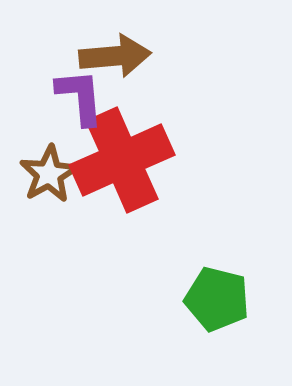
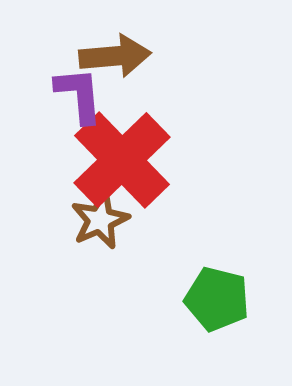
purple L-shape: moved 1 px left, 2 px up
red cross: rotated 20 degrees counterclockwise
brown star: moved 51 px right, 46 px down; rotated 6 degrees clockwise
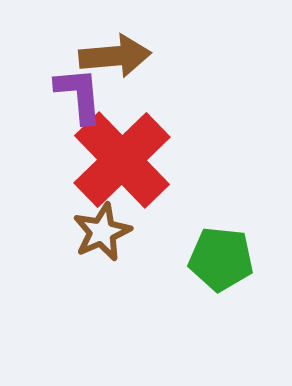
brown star: moved 2 px right, 12 px down
green pentagon: moved 4 px right, 40 px up; rotated 8 degrees counterclockwise
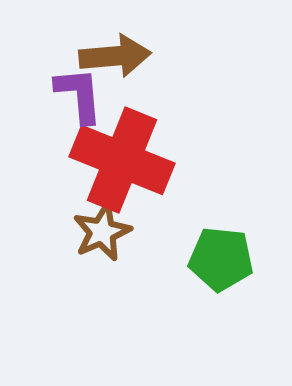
red cross: rotated 24 degrees counterclockwise
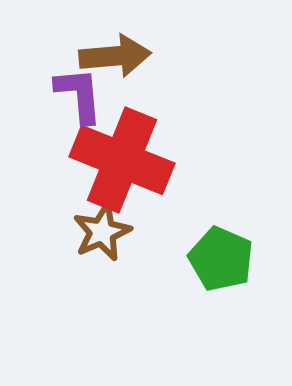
green pentagon: rotated 18 degrees clockwise
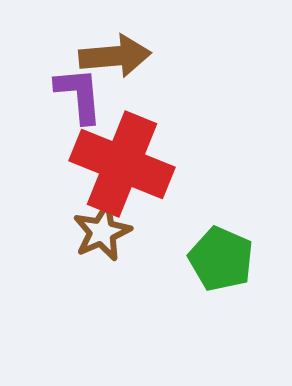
red cross: moved 4 px down
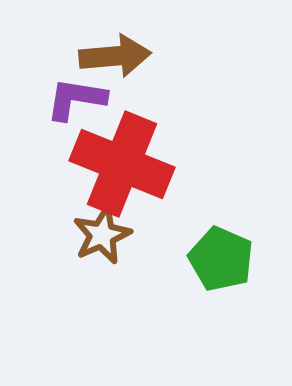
purple L-shape: moved 3 px left, 4 px down; rotated 76 degrees counterclockwise
brown star: moved 3 px down
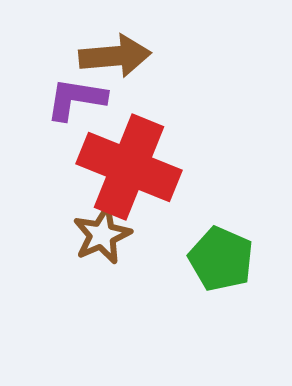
red cross: moved 7 px right, 3 px down
